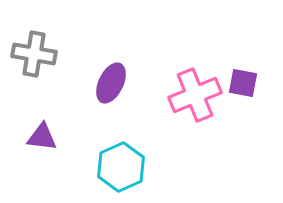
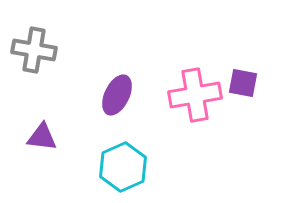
gray cross: moved 4 px up
purple ellipse: moved 6 px right, 12 px down
pink cross: rotated 12 degrees clockwise
cyan hexagon: moved 2 px right
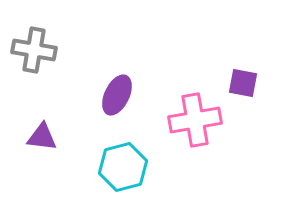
pink cross: moved 25 px down
cyan hexagon: rotated 9 degrees clockwise
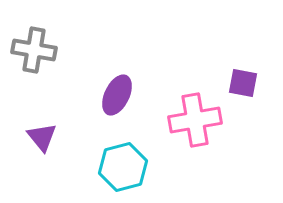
purple triangle: rotated 44 degrees clockwise
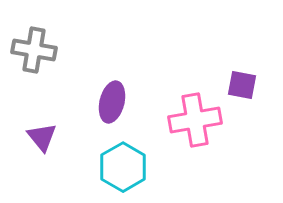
purple square: moved 1 px left, 2 px down
purple ellipse: moved 5 px left, 7 px down; rotated 12 degrees counterclockwise
cyan hexagon: rotated 15 degrees counterclockwise
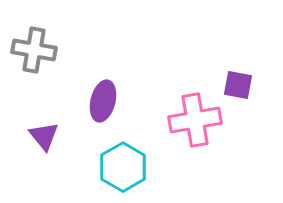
purple square: moved 4 px left
purple ellipse: moved 9 px left, 1 px up
purple triangle: moved 2 px right, 1 px up
